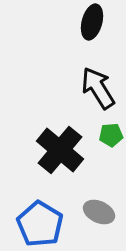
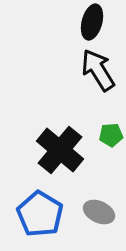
black arrow: moved 18 px up
blue pentagon: moved 10 px up
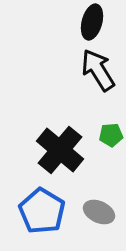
blue pentagon: moved 2 px right, 3 px up
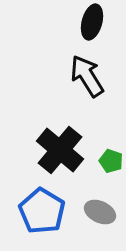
black arrow: moved 11 px left, 6 px down
green pentagon: moved 26 px down; rotated 25 degrees clockwise
gray ellipse: moved 1 px right
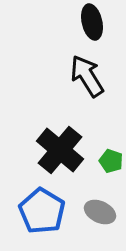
black ellipse: rotated 28 degrees counterclockwise
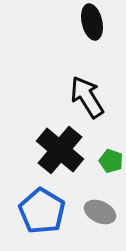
black arrow: moved 21 px down
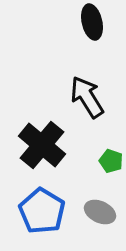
black cross: moved 18 px left, 5 px up
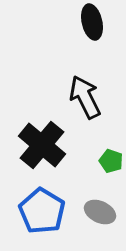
black arrow: moved 2 px left; rotated 6 degrees clockwise
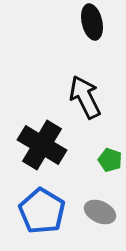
black cross: rotated 9 degrees counterclockwise
green pentagon: moved 1 px left, 1 px up
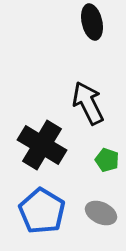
black arrow: moved 3 px right, 6 px down
green pentagon: moved 3 px left
gray ellipse: moved 1 px right, 1 px down
